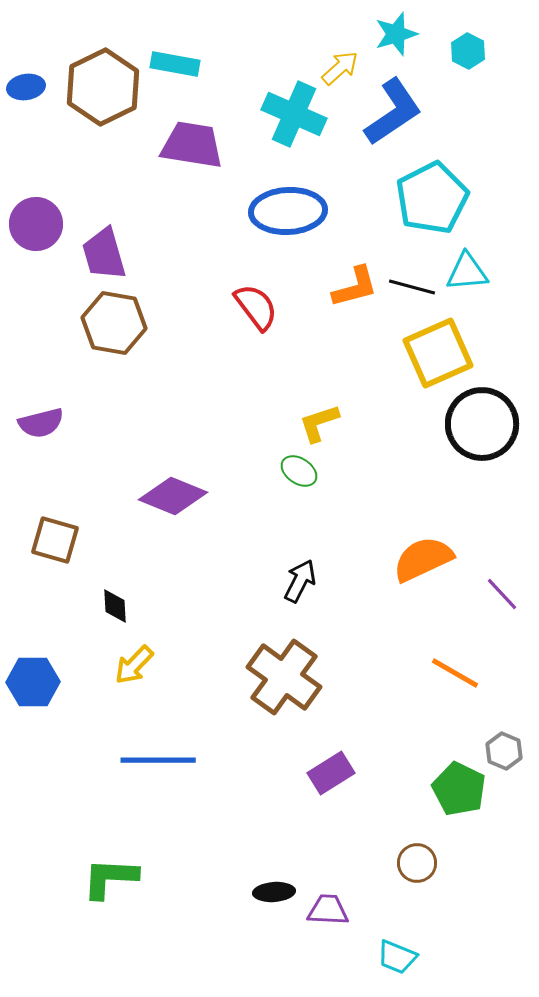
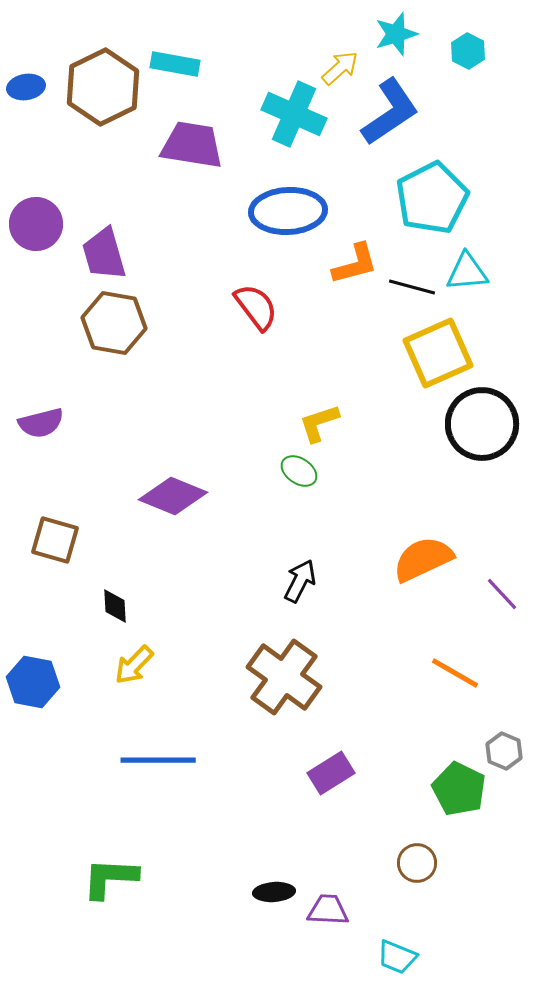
blue L-shape at (393, 112): moved 3 px left
orange L-shape at (355, 287): moved 23 px up
blue hexagon at (33, 682): rotated 12 degrees clockwise
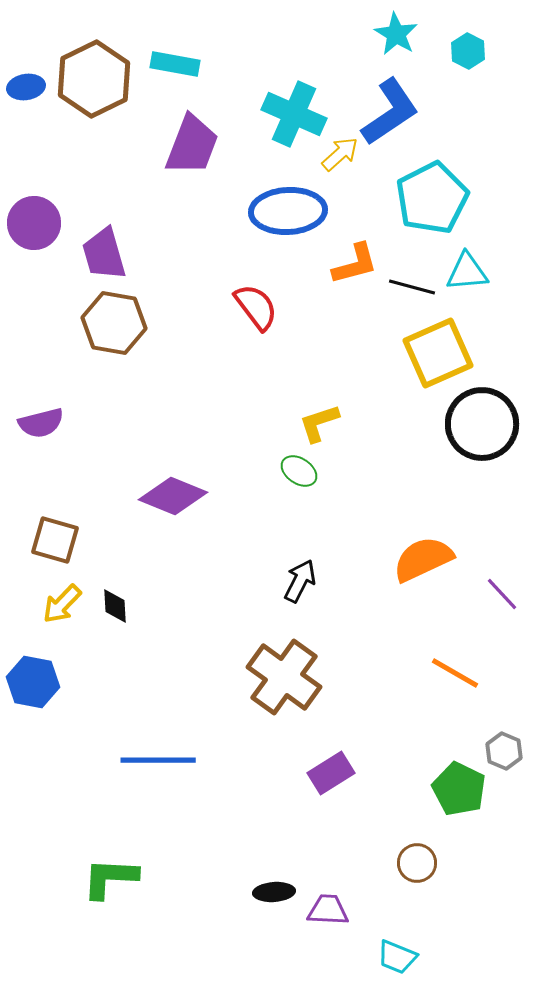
cyan star at (396, 34): rotated 24 degrees counterclockwise
yellow arrow at (340, 68): moved 86 px down
brown hexagon at (103, 87): moved 9 px left, 8 px up
purple trapezoid at (192, 145): rotated 102 degrees clockwise
purple circle at (36, 224): moved 2 px left, 1 px up
yellow arrow at (134, 665): moved 72 px left, 61 px up
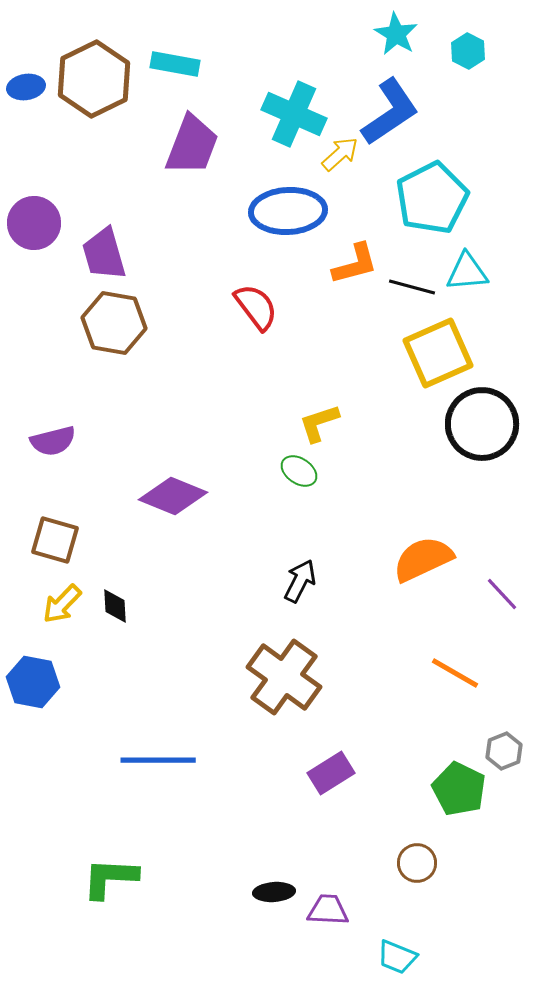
purple semicircle at (41, 423): moved 12 px right, 18 px down
gray hexagon at (504, 751): rotated 15 degrees clockwise
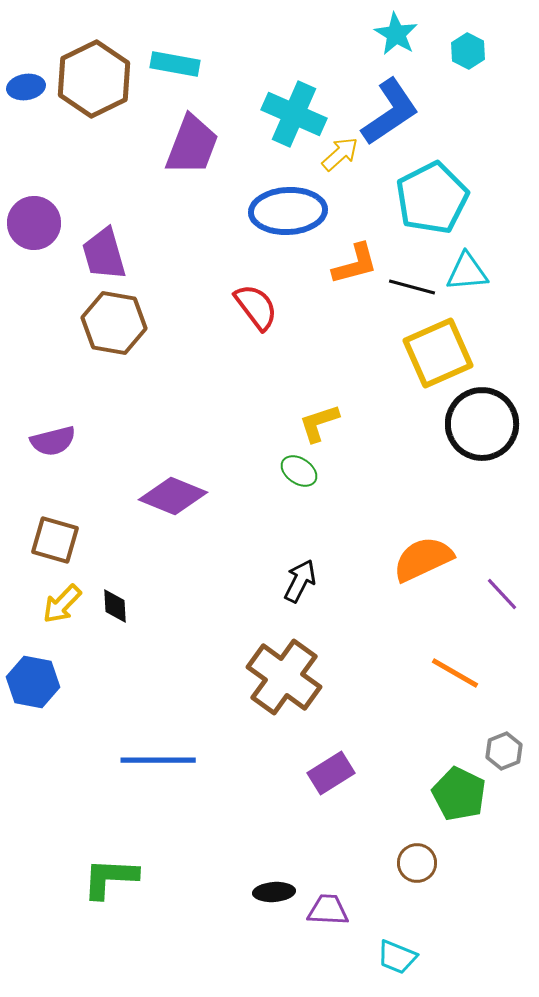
green pentagon at (459, 789): moved 5 px down
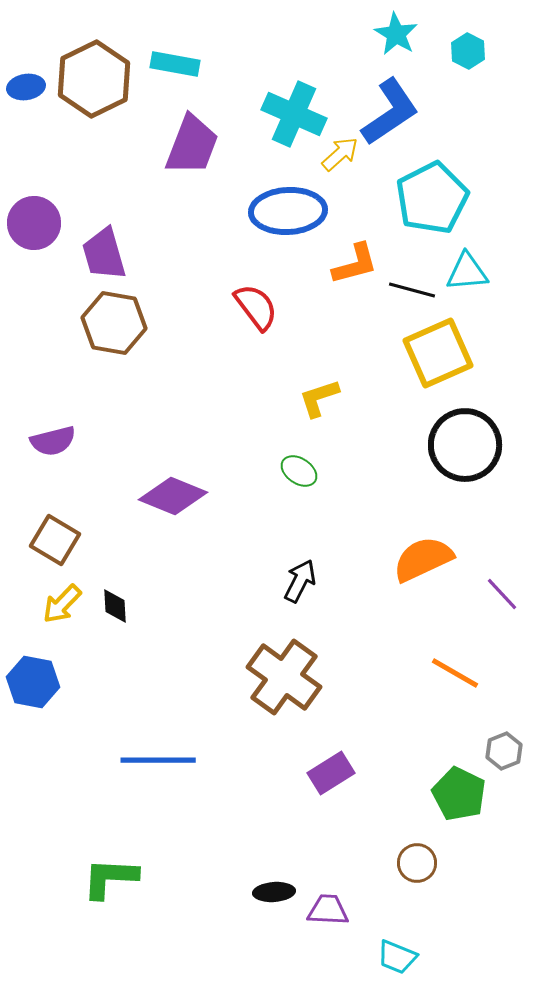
black line at (412, 287): moved 3 px down
yellow L-shape at (319, 423): moved 25 px up
black circle at (482, 424): moved 17 px left, 21 px down
brown square at (55, 540): rotated 15 degrees clockwise
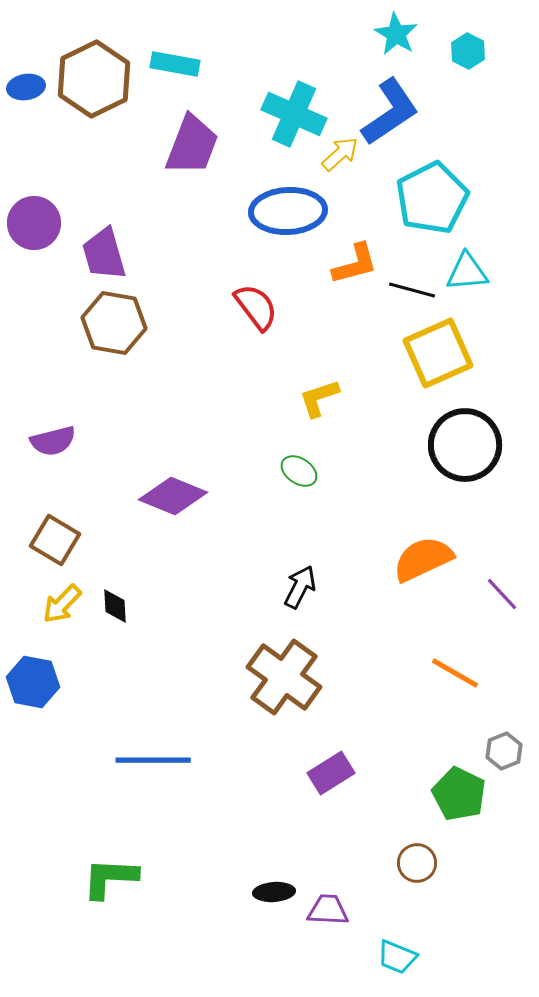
black arrow at (300, 581): moved 6 px down
blue line at (158, 760): moved 5 px left
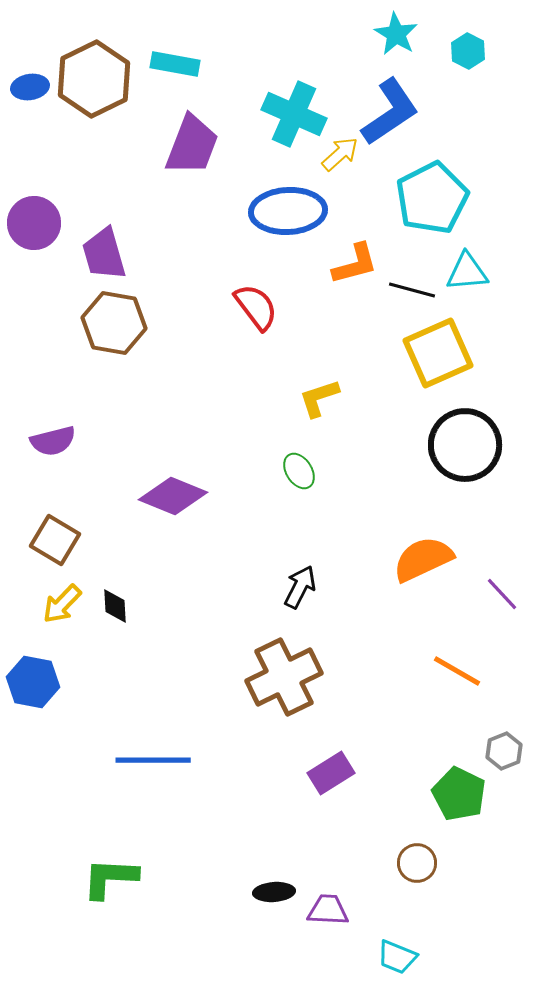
blue ellipse at (26, 87): moved 4 px right
green ellipse at (299, 471): rotated 24 degrees clockwise
orange line at (455, 673): moved 2 px right, 2 px up
brown cross at (284, 677): rotated 28 degrees clockwise
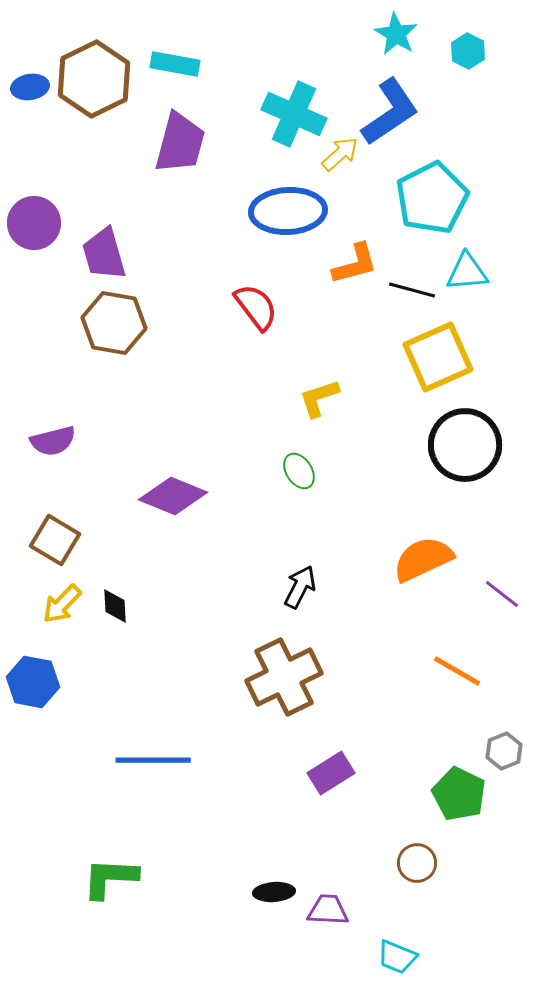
purple trapezoid at (192, 145): moved 12 px left, 2 px up; rotated 6 degrees counterclockwise
yellow square at (438, 353): moved 4 px down
purple line at (502, 594): rotated 9 degrees counterclockwise
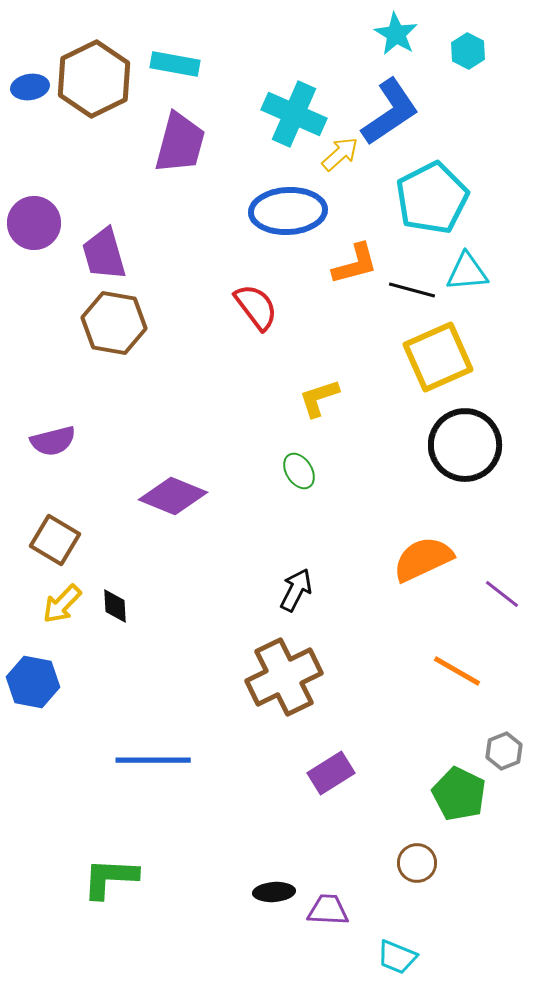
black arrow at (300, 587): moved 4 px left, 3 px down
